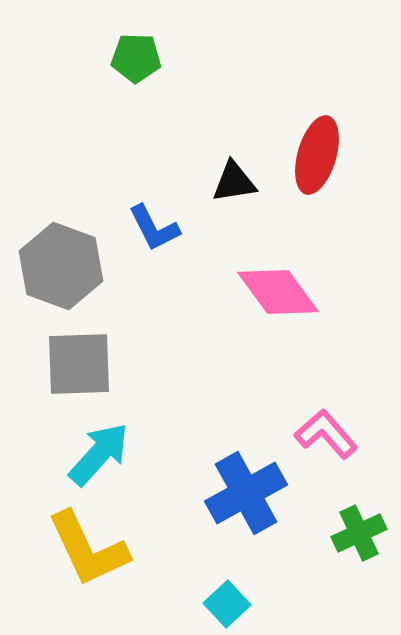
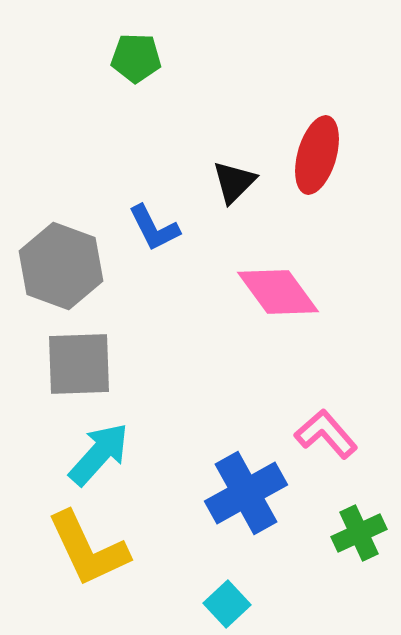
black triangle: rotated 36 degrees counterclockwise
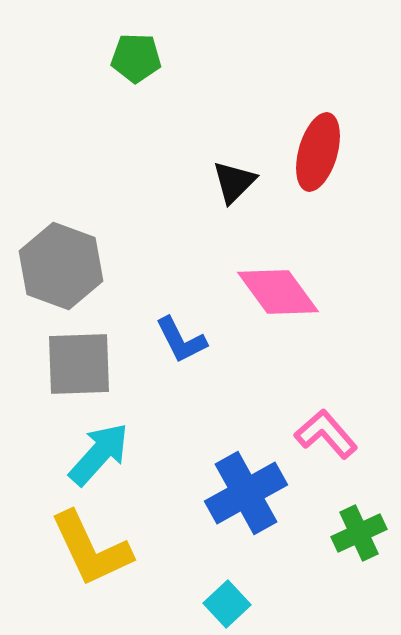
red ellipse: moved 1 px right, 3 px up
blue L-shape: moved 27 px right, 112 px down
yellow L-shape: moved 3 px right
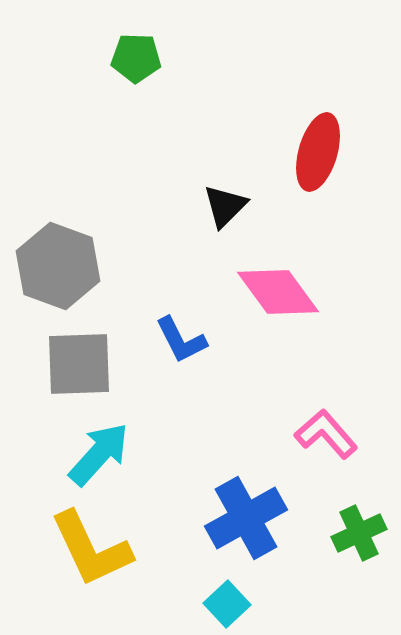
black triangle: moved 9 px left, 24 px down
gray hexagon: moved 3 px left
blue cross: moved 25 px down
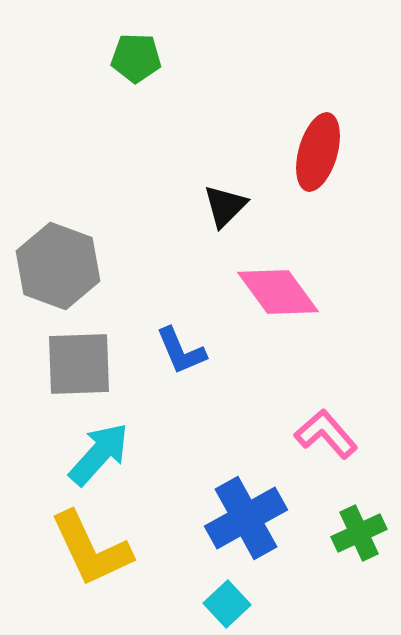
blue L-shape: moved 11 px down; rotated 4 degrees clockwise
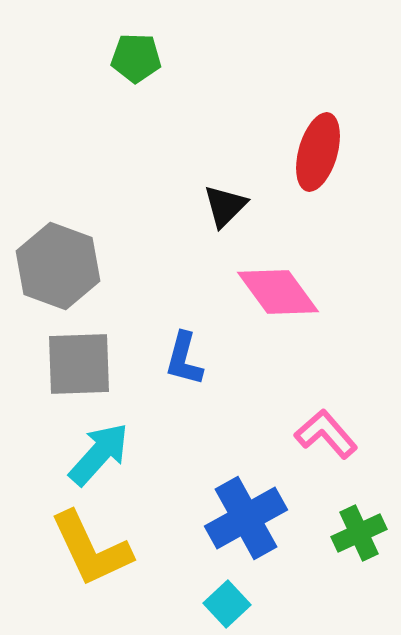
blue L-shape: moved 3 px right, 8 px down; rotated 38 degrees clockwise
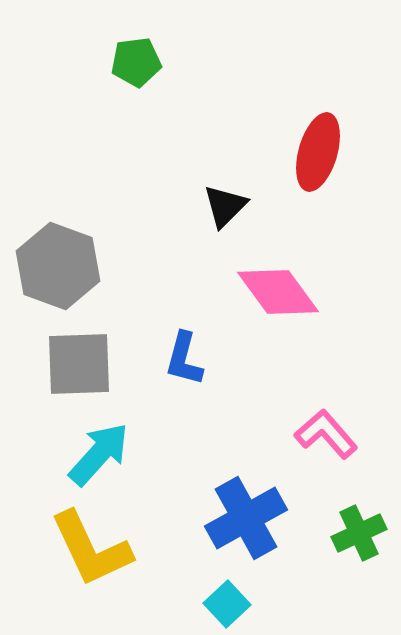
green pentagon: moved 4 px down; rotated 9 degrees counterclockwise
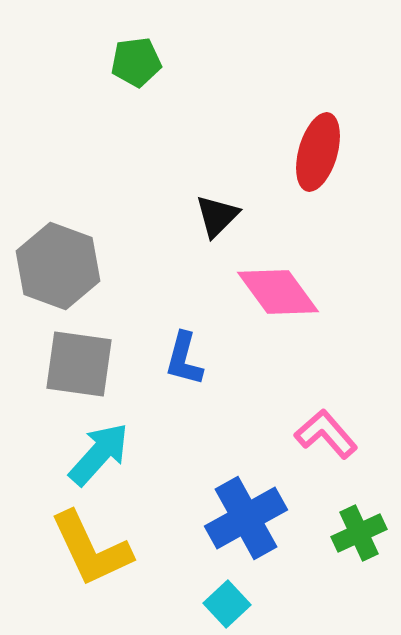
black triangle: moved 8 px left, 10 px down
gray square: rotated 10 degrees clockwise
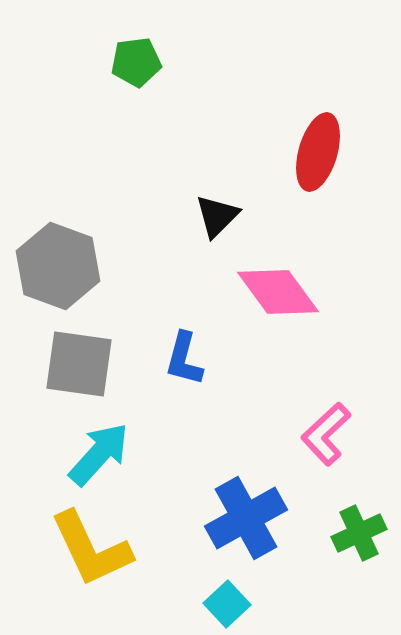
pink L-shape: rotated 92 degrees counterclockwise
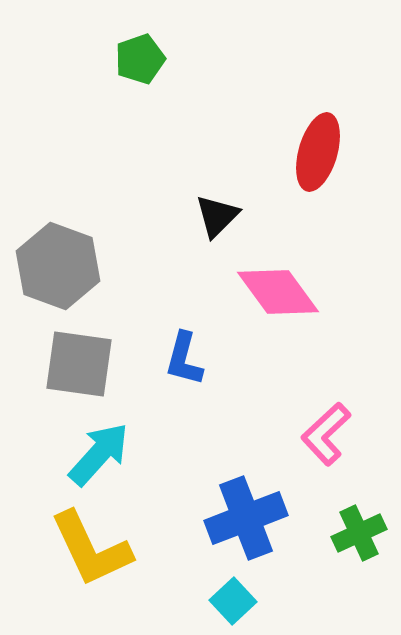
green pentagon: moved 4 px right, 3 px up; rotated 12 degrees counterclockwise
blue cross: rotated 8 degrees clockwise
cyan square: moved 6 px right, 3 px up
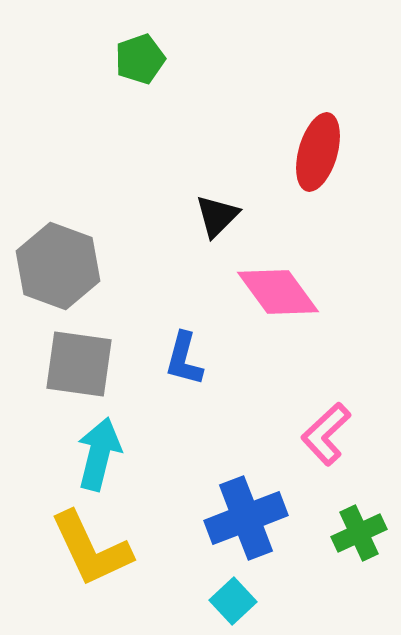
cyan arrow: rotated 28 degrees counterclockwise
